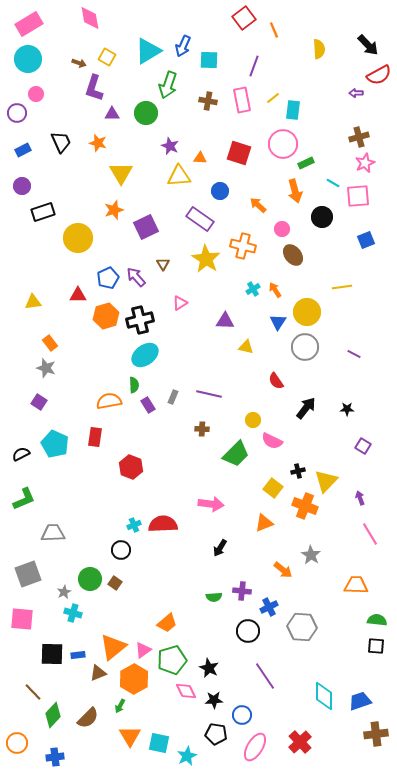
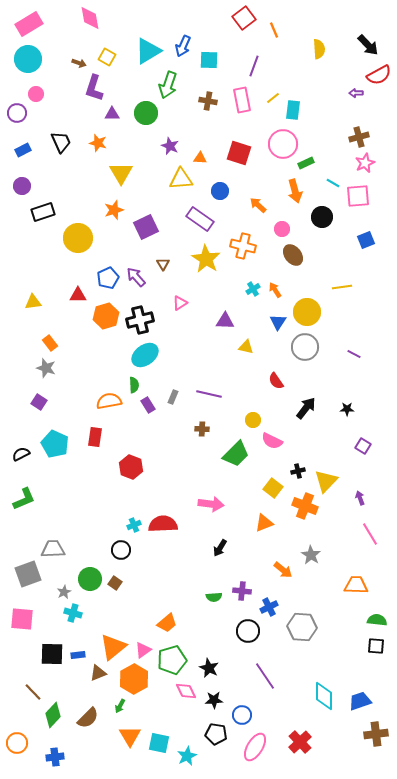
yellow triangle at (179, 176): moved 2 px right, 3 px down
gray trapezoid at (53, 533): moved 16 px down
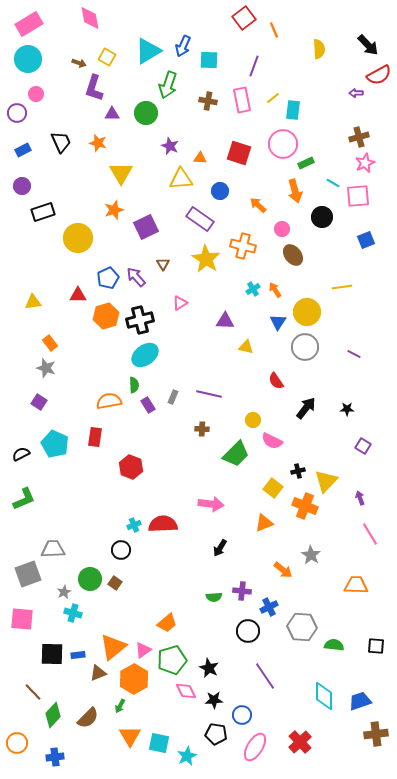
green semicircle at (377, 620): moved 43 px left, 25 px down
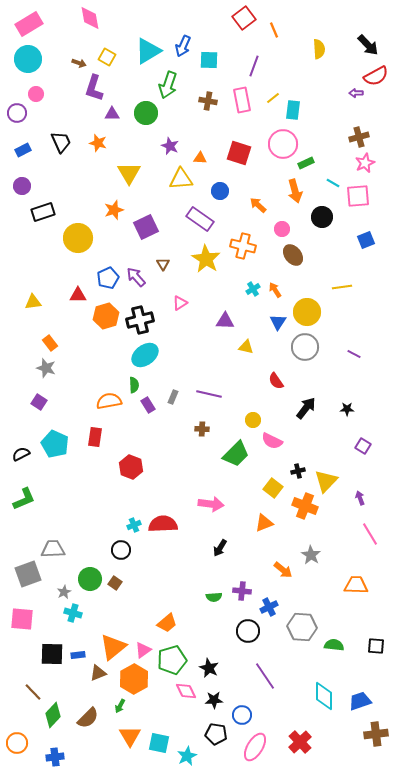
red semicircle at (379, 75): moved 3 px left, 1 px down
yellow triangle at (121, 173): moved 8 px right
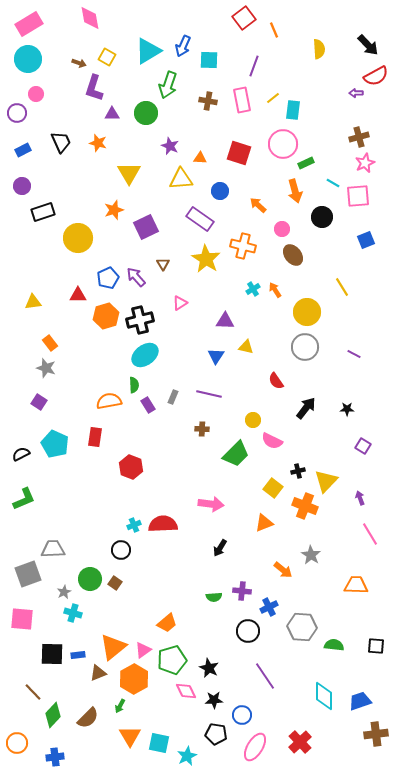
yellow line at (342, 287): rotated 66 degrees clockwise
blue triangle at (278, 322): moved 62 px left, 34 px down
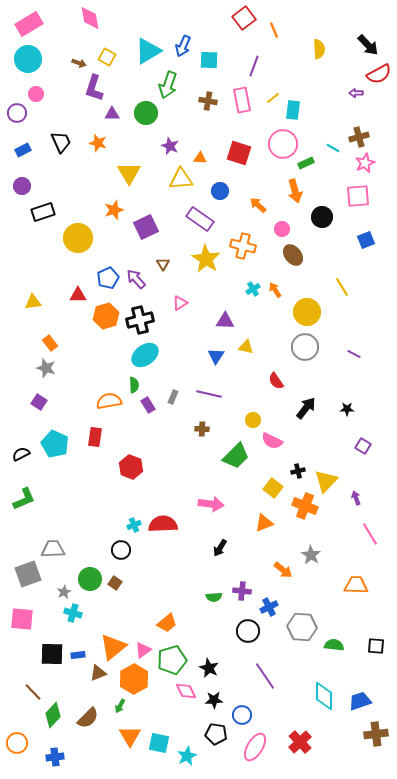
red semicircle at (376, 76): moved 3 px right, 2 px up
cyan line at (333, 183): moved 35 px up
purple arrow at (136, 277): moved 2 px down
green trapezoid at (236, 454): moved 2 px down
purple arrow at (360, 498): moved 4 px left
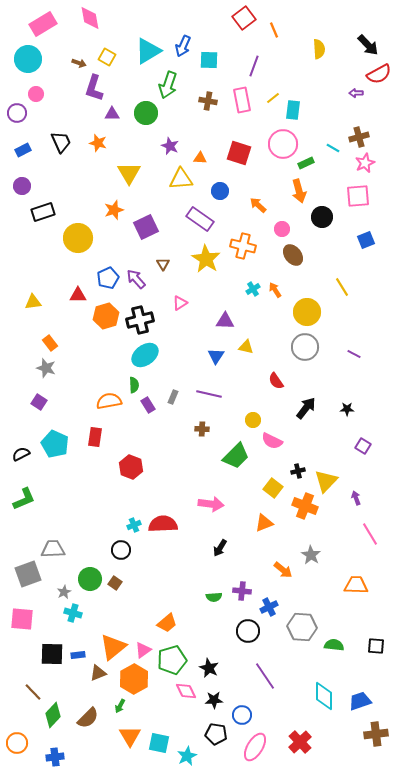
pink rectangle at (29, 24): moved 14 px right
orange arrow at (295, 191): moved 4 px right
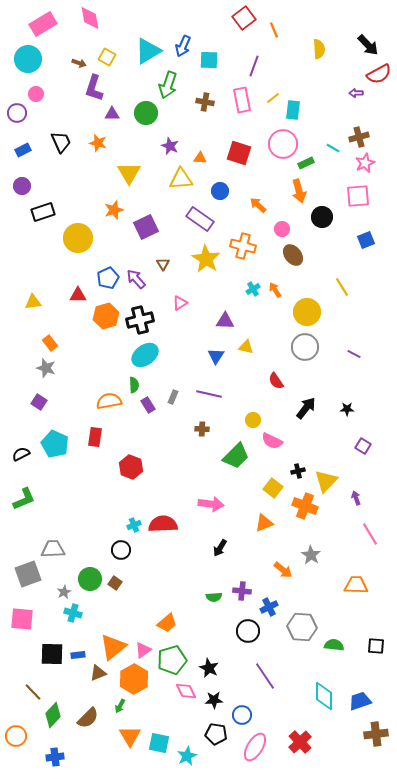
brown cross at (208, 101): moved 3 px left, 1 px down
orange circle at (17, 743): moved 1 px left, 7 px up
